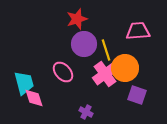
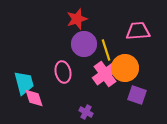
pink ellipse: rotated 30 degrees clockwise
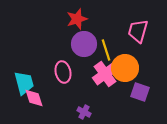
pink trapezoid: rotated 70 degrees counterclockwise
purple square: moved 3 px right, 3 px up
purple cross: moved 2 px left
